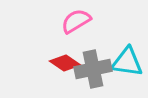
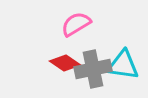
pink semicircle: moved 3 px down
cyan triangle: moved 4 px left, 3 px down
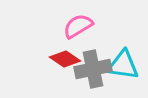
pink semicircle: moved 2 px right, 2 px down
red diamond: moved 4 px up
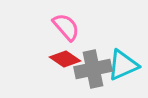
pink semicircle: moved 12 px left, 1 px down; rotated 80 degrees clockwise
cyan triangle: rotated 32 degrees counterclockwise
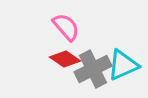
gray cross: rotated 15 degrees counterclockwise
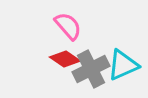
pink semicircle: moved 2 px right, 1 px up
gray cross: moved 2 px left
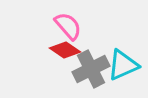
red diamond: moved 9 px up
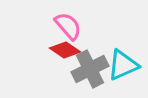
gray cross: moved 1 px left
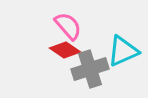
cyan triangle: moved 14 px up
gray cross: rotated 9 degrees clockwise
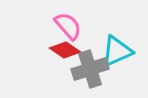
cyan triangle: moved 6 px left
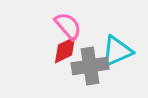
red diamond: rotated 60 degrees counterclockwise
gray cross: moved 3 px up; rotated 9 degrees clockwise
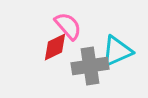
red diamond: moved 10 px left, 3 px up
